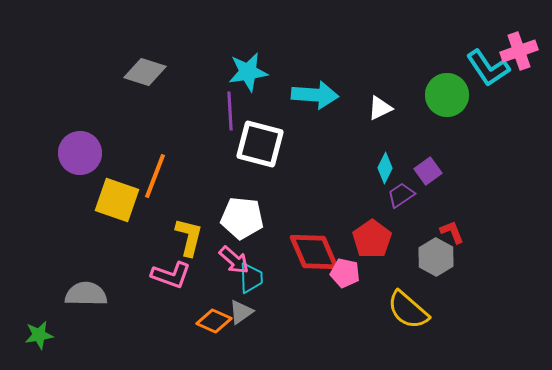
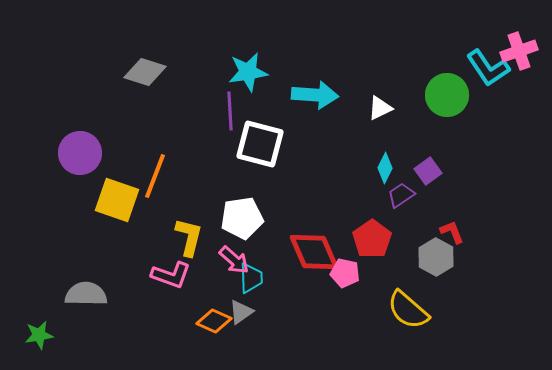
white pentagon: rotated 15 degrees counterclockwise
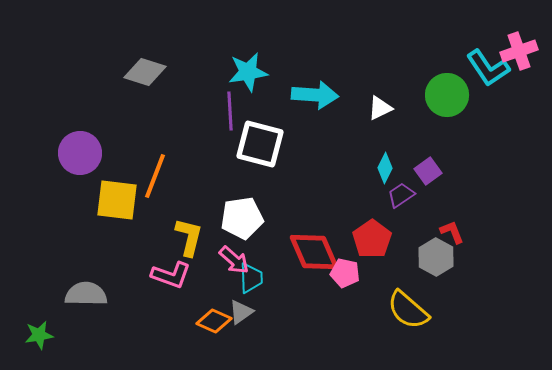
yellow square: rotated 12 degrees counterclockwise
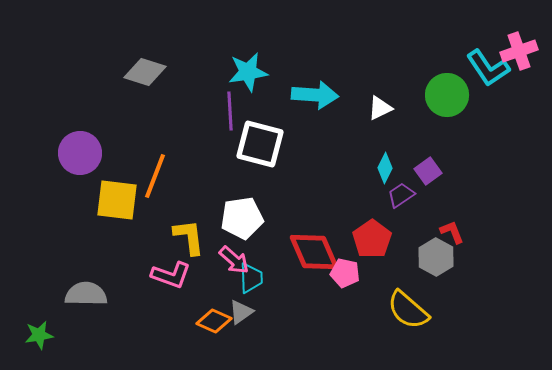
yellow L-shape: rotated 21 degrees counterclockwise
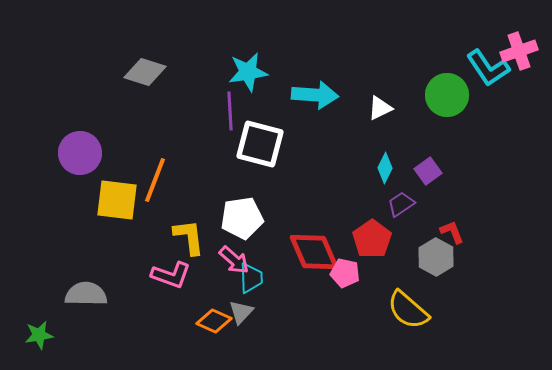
orange line: moved 4 px down
purple trapezoid: moved 9 px down
gray triangle: rotated 12 degrees counterclockwise
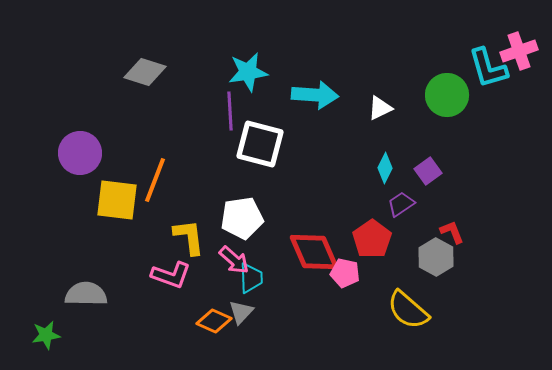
cyan L-shape: rotated 18 degrees clockwise
green star: moved 7 px right
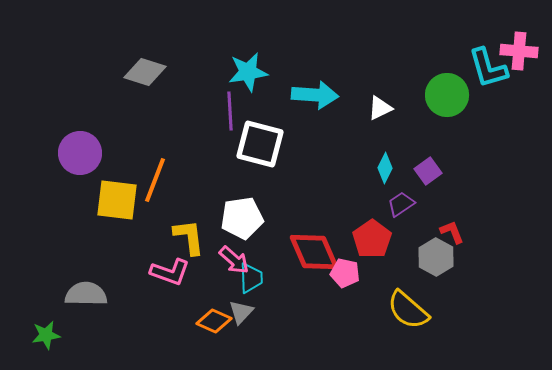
pink cross: rotated 24 degrees clockwise
pink L-shape: moved 1 px left, 3 px up
